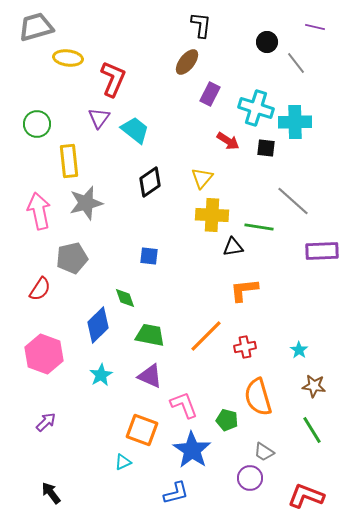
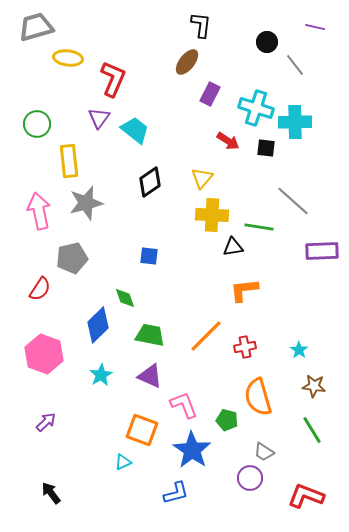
gray line at (296, 63): moved 1 px left, 2 px down
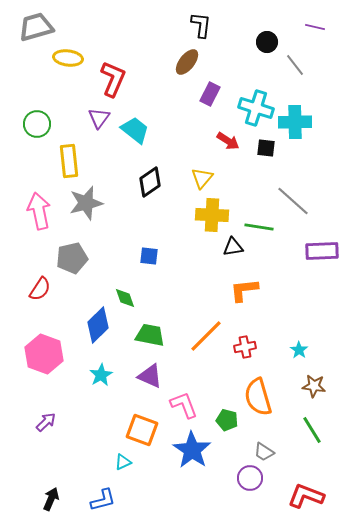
black arrow at (51, 493): moved 6 px down; rotated 60 degrees clockwise
blue L-shape at (176, 493): moved 73 px left, 7 px down
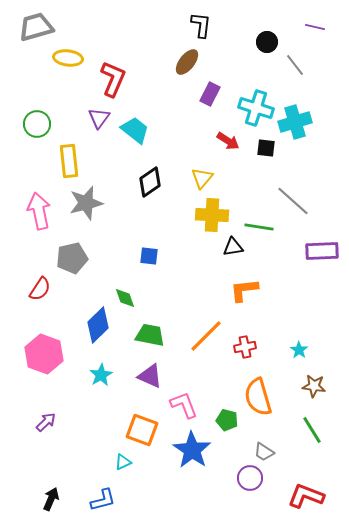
cyan cross at (295, 122): rotated 16 degrees counterclockwise
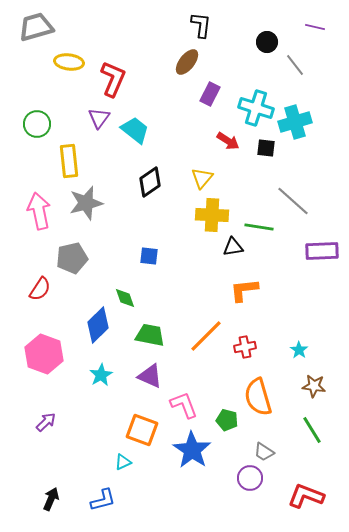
yellow ellipse at (68, 58): moved 1 px right, 4 px down
